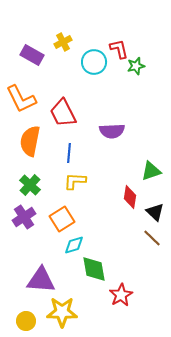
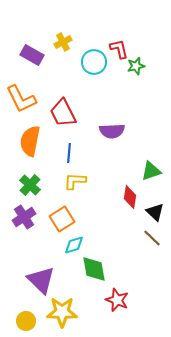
purple triangle: rotated 40 degrees clockwise
red star: moved 4 px left, 5 px down; rotated 20 degrees counterclockwise
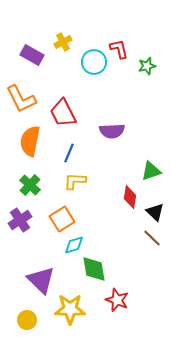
green star: moved 11 px right
blue line: rotated 18 degrees clockwise
purple cross: moved 4 px left, 3 px down
yellow star: moved 8 px right, 3 px up
yellow circle: moved 1 px right, 1 px up
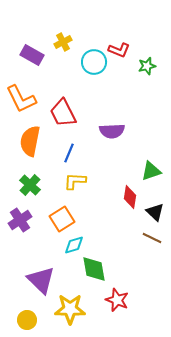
red L-shape: moved 1 px down; rotated 125 degrees clockwise
brown line: rotated 18 degrees counterclockwise
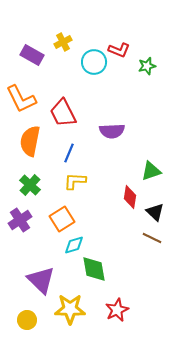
red star: moved 10 px down; rotated 25 degrees clockwise
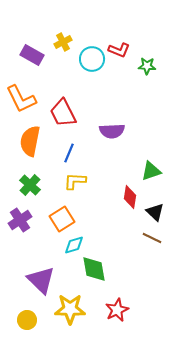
cyan circle: moved 2 px left, 3 px up
green star: rotated 18 degrees clockwise
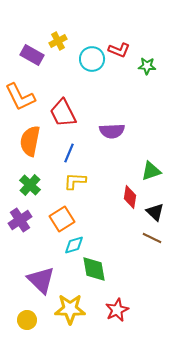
yellow cross: moved 5 px left, 1 px up
orange L-shape: moved 1 px left, 2 px up
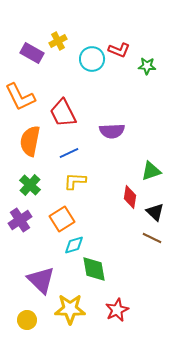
purple rectangle: moved 2 px up
blue line: rotated 42 degrees clockwise
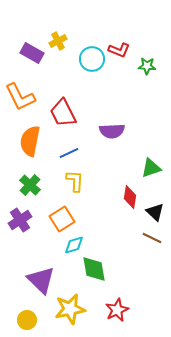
green triangle: moved 3 px up
yellow L-shape: rotated 90 degrees clockwise
yellow star: rotated 12 degrees counterclockwise
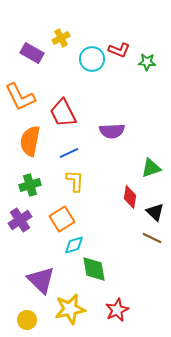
yellow cross: moved 3 px right, 3 px up
green star: moved 4 px up
green cross: rotated 30 degrees clockwise
